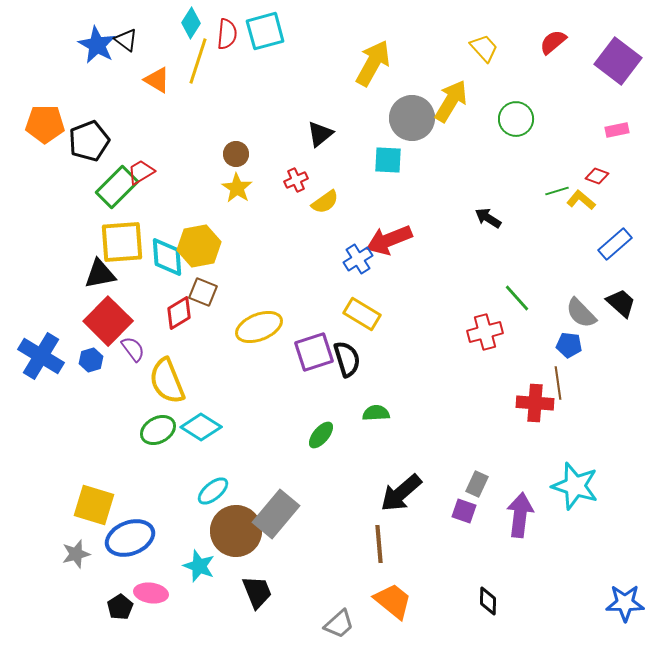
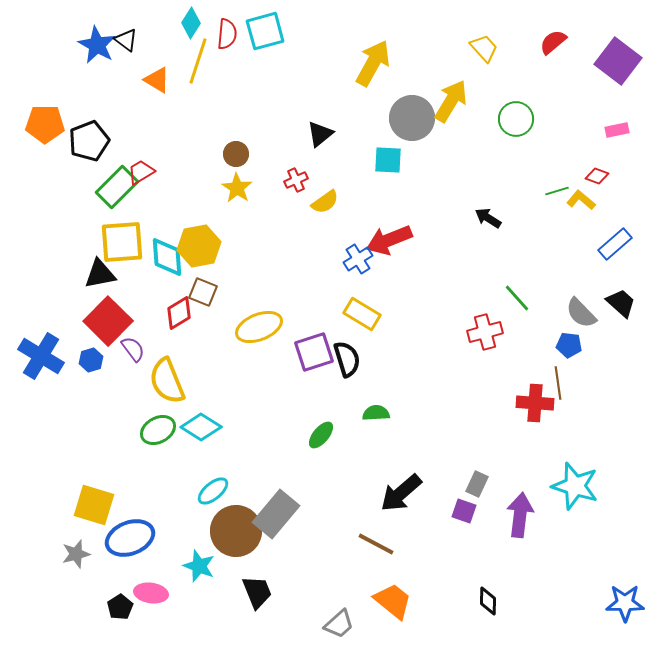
brown line at (379, 544): moved 3 px left; rotated 57 degrees counterclockwise
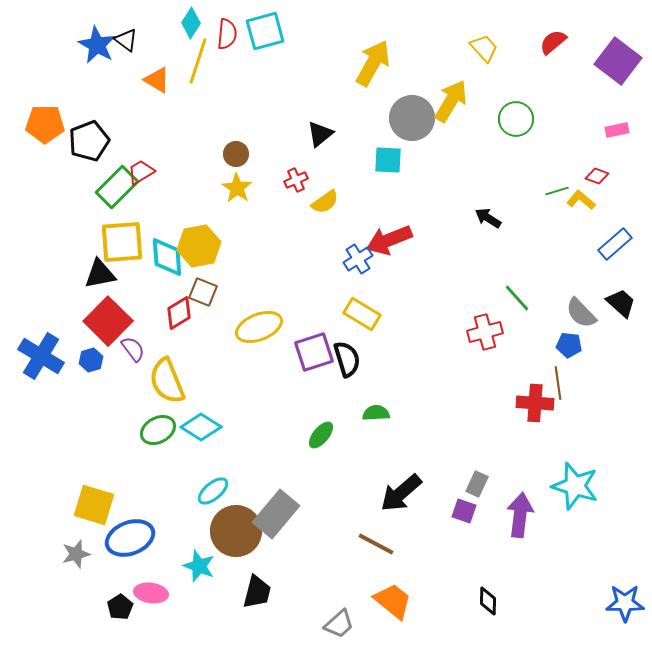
black trapezoid at (257, 592): rotated 36 degrees clockwise
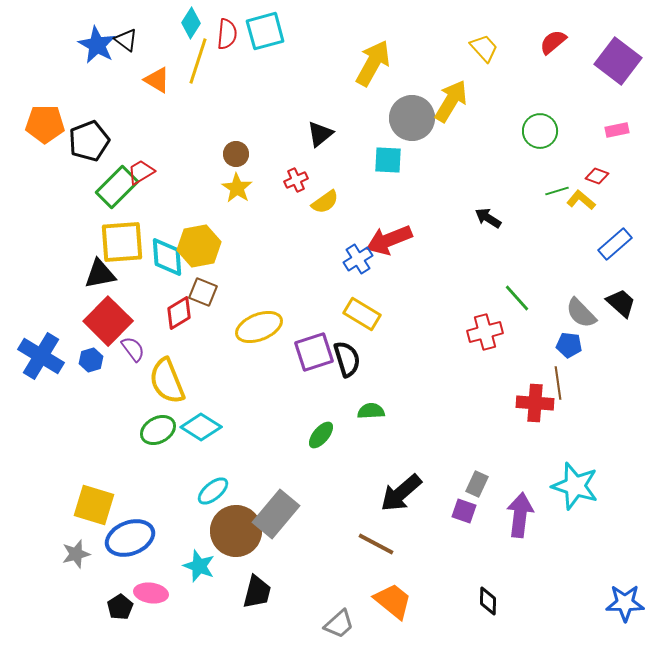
green circle at (516, 119): moved 24 px right, 12 px down
green semicircle at (376, 413): moved 5 px left, 2 px up
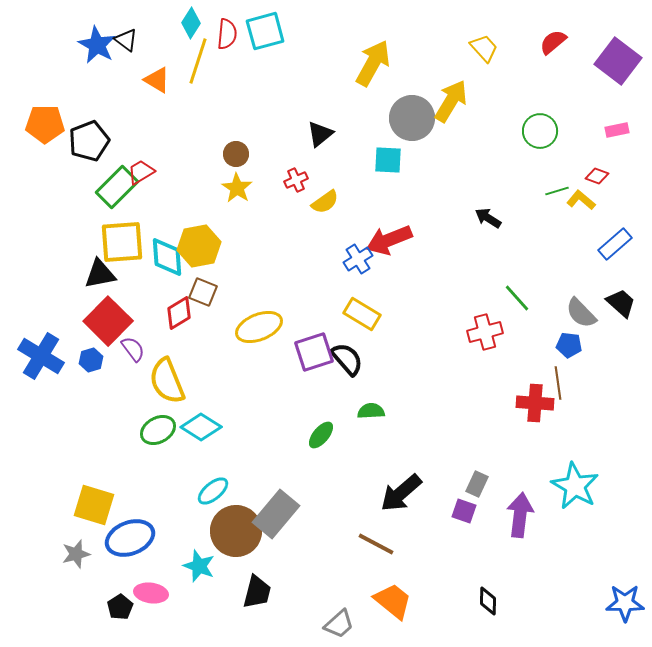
black semicircle at (347, 359): rotated 24 degrees counterclockwise
cyan star at (575, 486): rotated 12 degrees clockwise
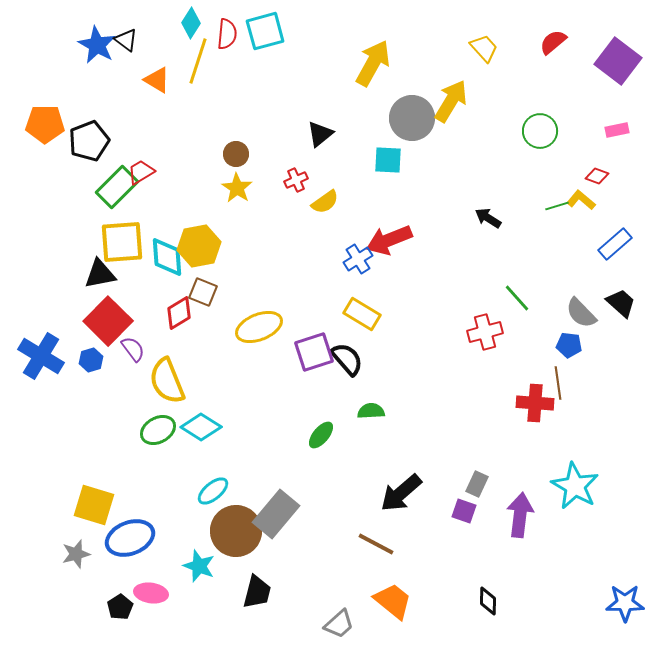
green line at (557, 191): moved 15 px down
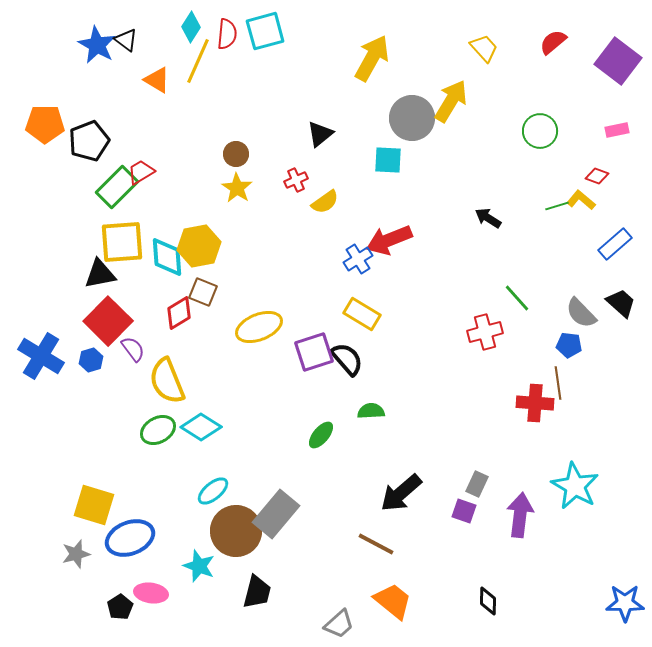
cyan diamond at (191, 23): moved 4 px down
yellow line at (198, 61): rotated 6 degrees clockwise
yellow arrow at (373, 63): moved 1 px left, 5 px up
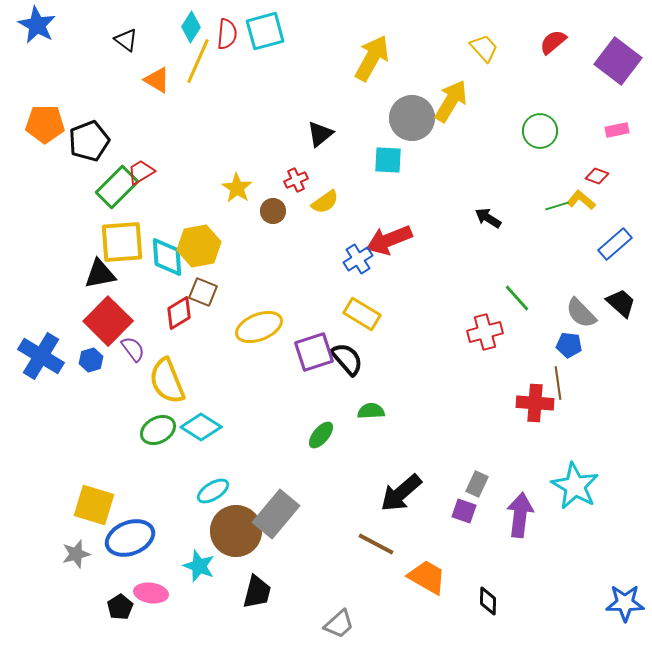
blue star at (97, 45): moved 60 px left, 20 px up
brown circle at (236, 154): moved 37 px right, 57 px down
cyan ellipse at (213, 491): rotated 8 degrees clockwise
orange trapezoid at (393, 601): moved 34 px right, 24 px up; rotated 9 degrees counterclockwise
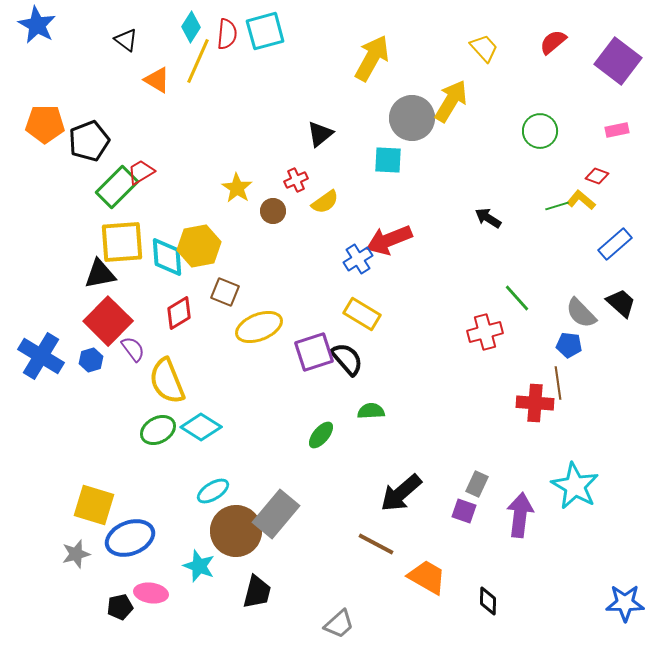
brown square at (203, 292): moved 22 px right
black pentagon at (120, 607): rotated 20 degrees clockwise
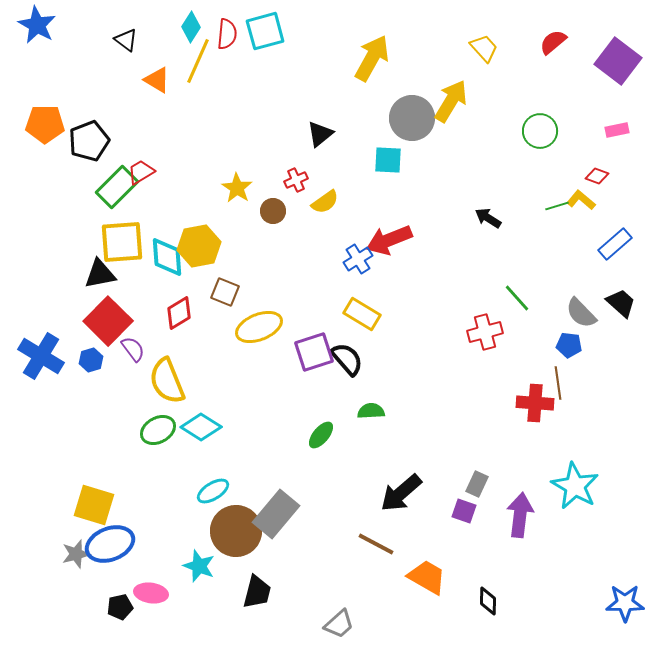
blue ellipse at (130, 538): moved 20 px left, 6 px down
